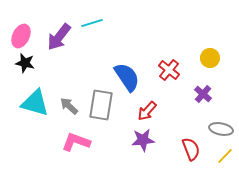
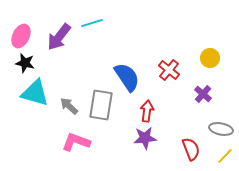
cyan triangle: moved 10 px up
red arrow: rotated 145 degrees clockwise
purple star: moved 2 px right, 2 px up
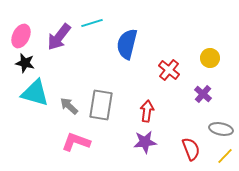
blue semicircle: moved 33 px up; rotated 132 degrees counterclockwise
purple star: moved 4 px down
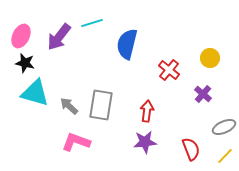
gray ellipse: moved 3 px right, 2 px up; rotated 35 degrees counterclockwise
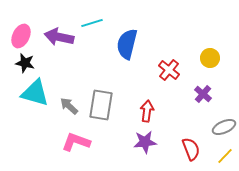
purple arrow: rotated 64 degrees clockwise
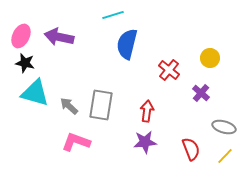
cyan line: moved 21 px right, 8 px up
purple cross: moved 2 px left, 1 px up
gray ellipse: rotated 40 degrees clockwise
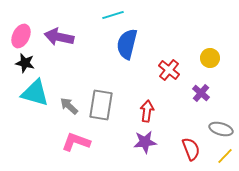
gray ellipse: moved 3 px left, 2 px down
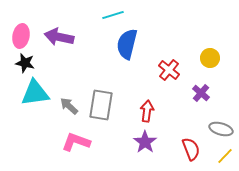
pink ellipse: rotated 15 degrees counterclockwise
cyan triangle: rotated 24 degrees counterclockwise
purple star: rotated 30 degrees counterclockwise
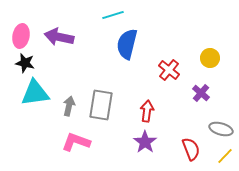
gray arrow: rotated 60 degrees clockwise
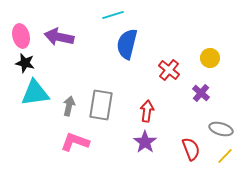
pink ellipse: rotated 25 degrees counterclockwise
pink L-shape: moved 1 px left
